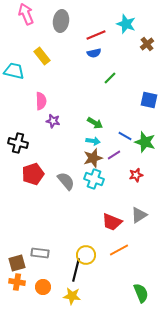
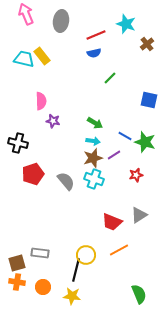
cyan trapezoid: moved 10 px right, 12 px up
green semicircle: moved 2 px left, 1 px down
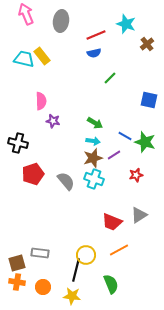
green semicircle: moved 28 px left, 10 px up
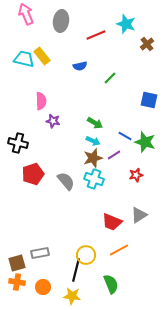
blue semicircle: moved 14 px left, 13 px down
cyan arrow: rotated 16 degrees clockwise
gray rectangle: rotated 18 degrees counterclockwise
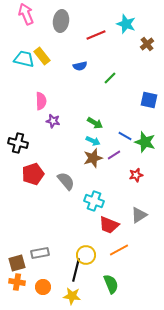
cyan cross: moved 22 px down
red trapezoid: moved 3 px left, 3 px down
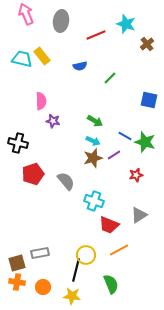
cyan trapezoid: moved 2 px left
green arrow: moved 2 px up
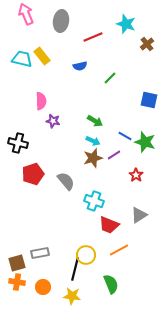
red line: moved 3 px left, 2 px down
red star: rotated 24 degrees counterclockwise
black line: moved 1 px left, 1 px up
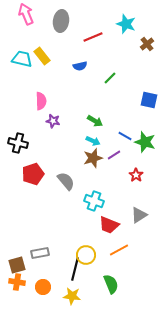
brown square: moved 2 px down
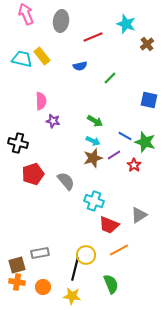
red star: moved 2 px left, 10 px up
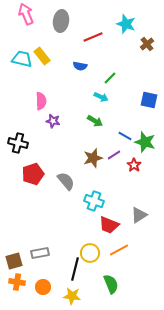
blue semicircle: rotated 24 degrees clockwise
cyan arrow: moved 8 px right, 44 px up
yellow circle: moved 4 px right, 2 px up
brown square: moved 3 px left, 4 px up
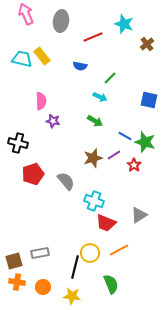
cyan star: moved 2 px left
cyan arrow: moved 1 px left
red trapezoid: moved 3 px left, 2 px up
black line: moved 2 px up
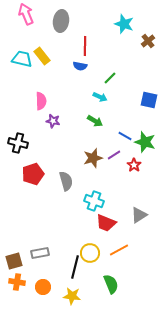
red line: moved 8 px left, 9 px down; rotated 66 degrees counterclockwise
brown cross: moved 1 px right, 3 px up
gray semicircle: rotated 24 degrees clockwise
